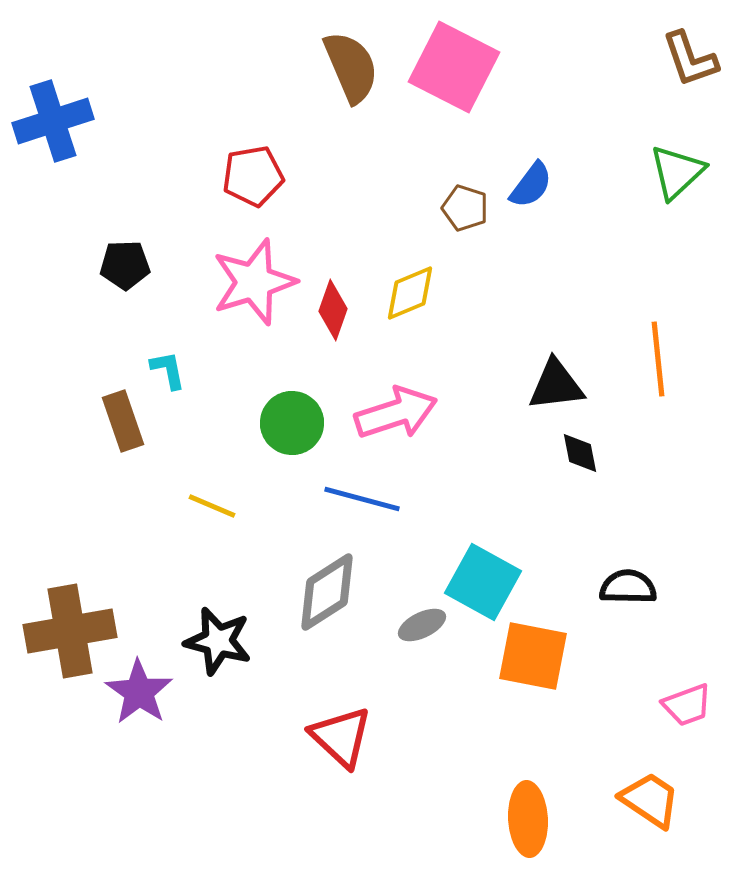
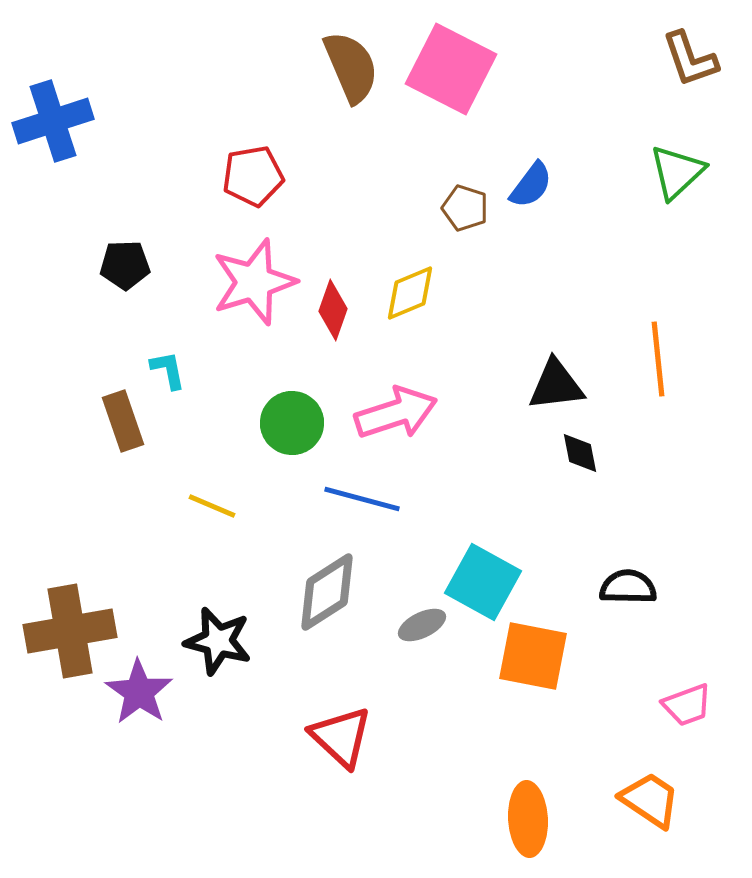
pink square: moved 3 px left, 2 px down
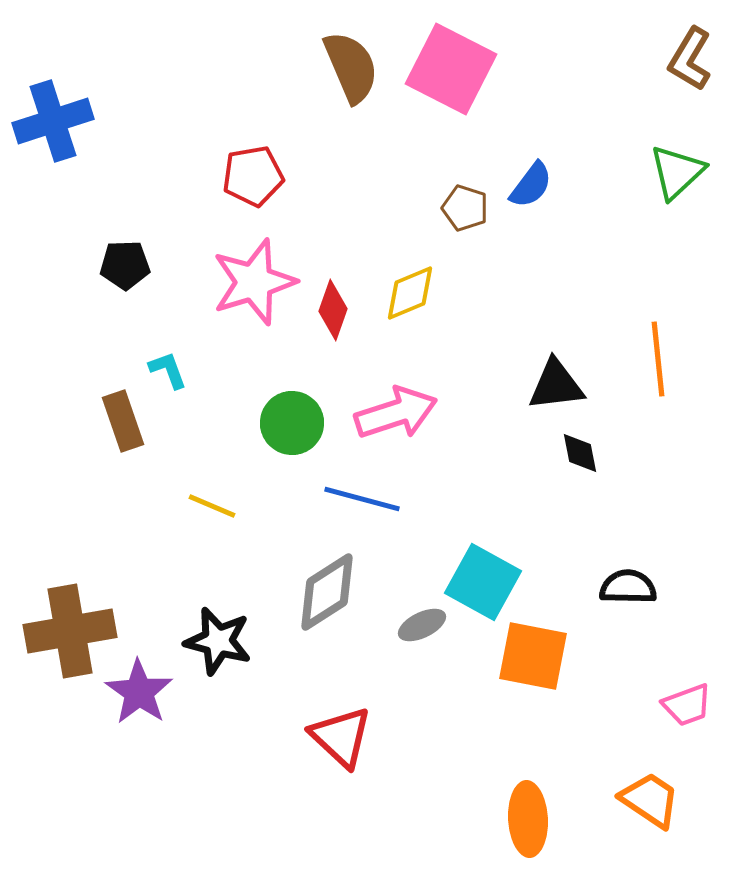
brown L-shape: rotated 50 degrees clockwise
cyan L-shape: rotated 9 degrees counterclockwise
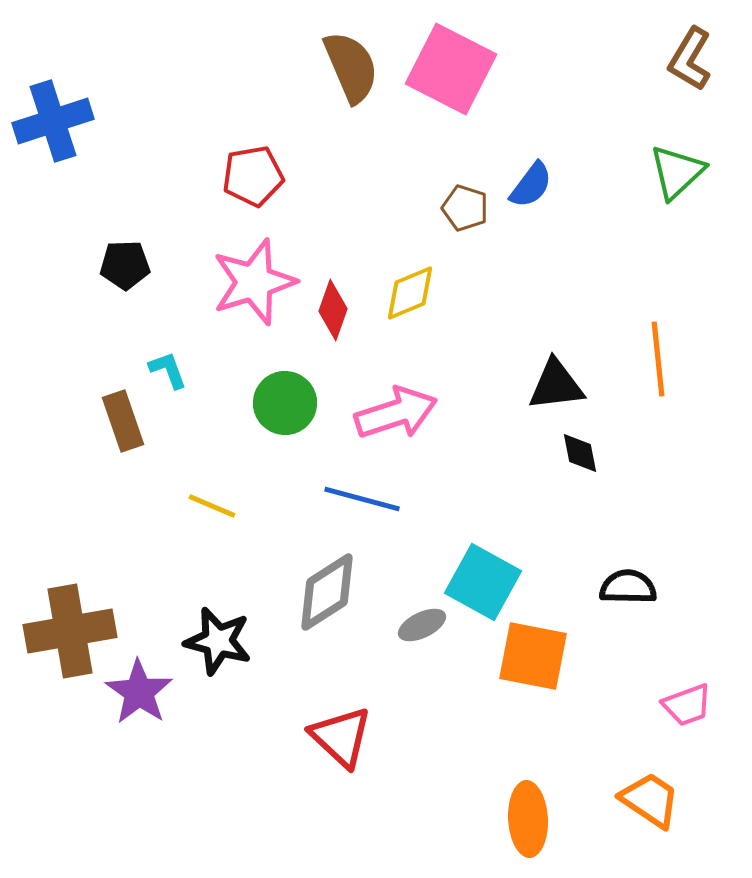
green circle: moved 7 px left, 20 px up
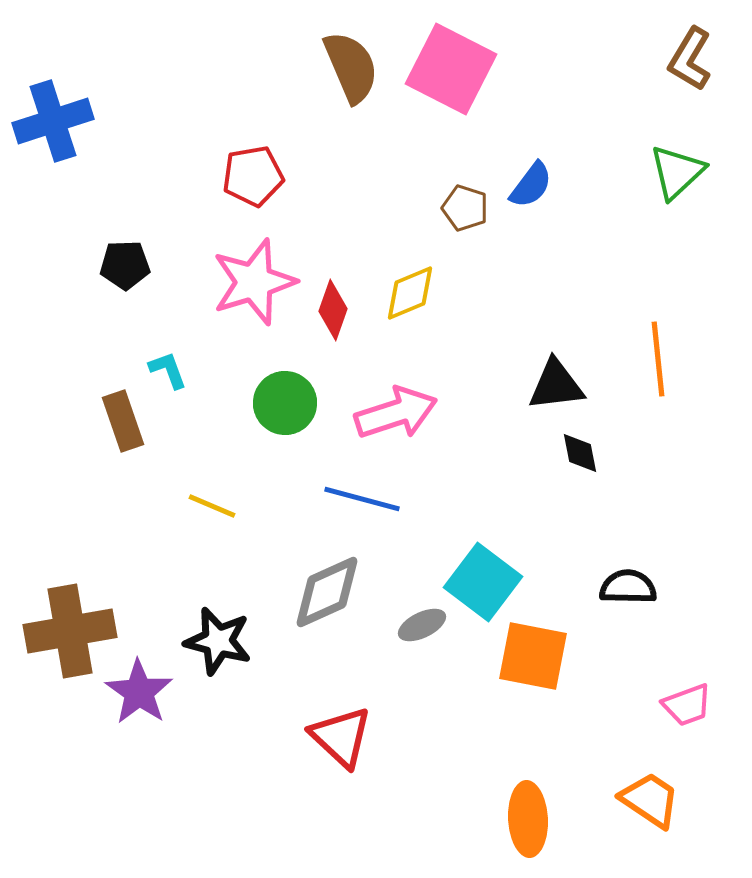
cyan square: rotated 8 degrees clockwise
gray diamond: rotated 8 degrees clockwise
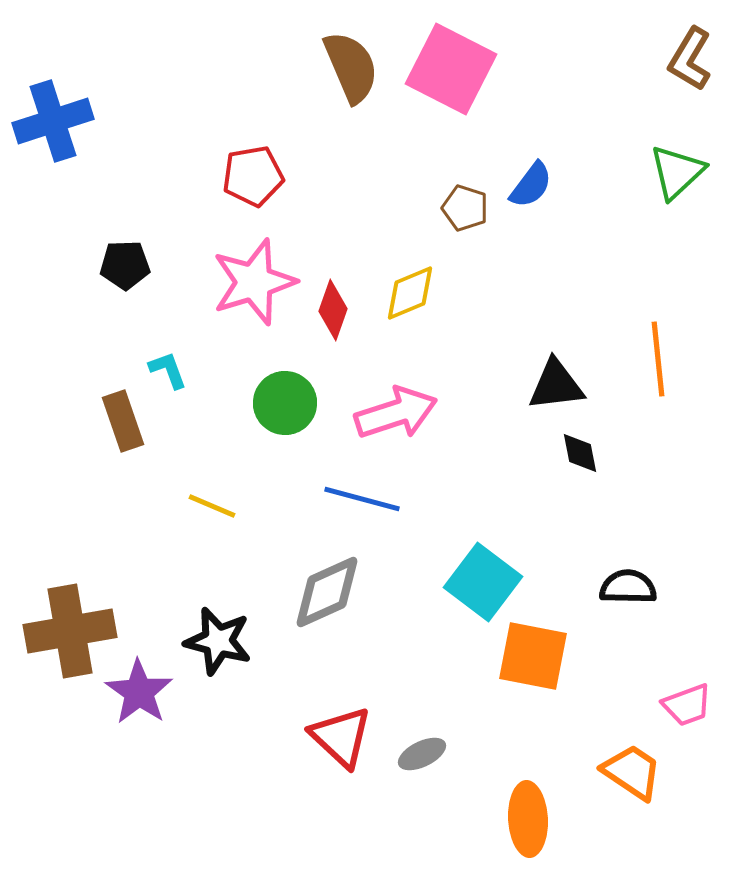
gray ellipse: moved 129 px down
orange trapezoid: moved 18 px left, 28 px up
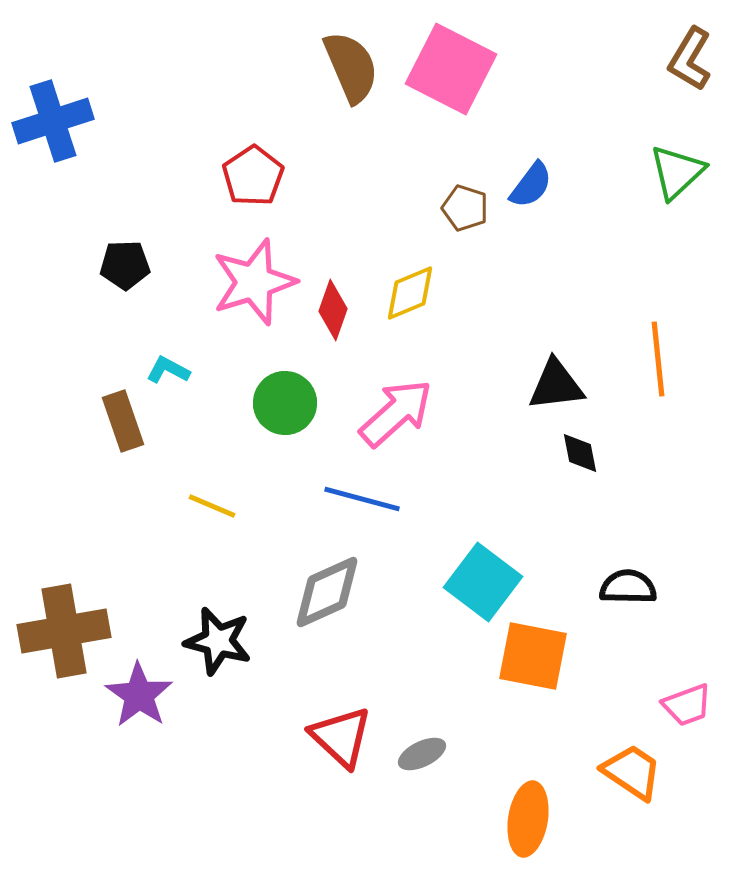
red pentagon: rotated 24 degrees counterclockwise
cyan L-shape: rotated 42 degrees counterclockwise
pink arrow: rotated 24 degrees counterclockwise
brown cross: moved 6 px left
purple star: moved 3 px down
orange ellipse: rotated 12 degrees clockwise
